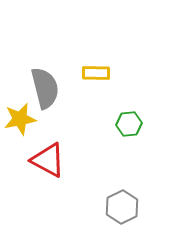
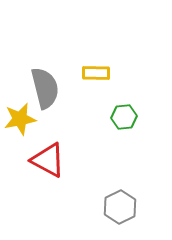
green hexagon: moved 5 px left, 7 px up
gray hexagon: moved 2 px left
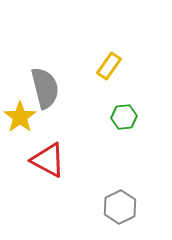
yellow rectangle: moved 13 px right, 7 px up; rotated 56 degrees counterclockwise
yellow star: moved 2 px up; rotated 24 degrees counterclockwise
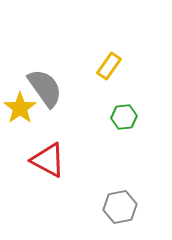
gray semicircle: rotated 21 degrees counterclockwise
yellow star: moved 9 px up
gray hexagon: rotated 16 degrees clockwise
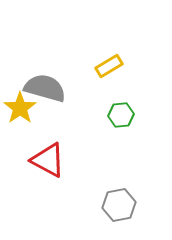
yellow rectangle: rotated 24 degrees clockwise
gray semicircle: rotated 39 degrees counterclockwise
green hexagon: moved 3 px left, 2 px up
gray hexagon: moved 1 px left, 2 px up
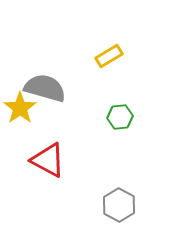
yellow rectangle: moved 10 px up
green hexagon: moved 1 px left, 2 px down
gray hexagon: rotated 20 degrees counterclockwise
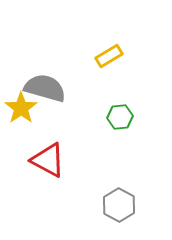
yellow star: moved 1 px right
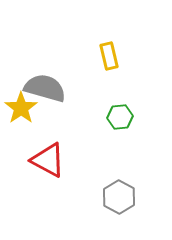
yellow rectangle: rotated 72 degrees counterclockwise
gray hexagon: moved 8 px up
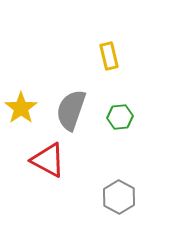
gray semicircle: moved 26 px right, 22 px down; rotated 87 degrees counterclockwise
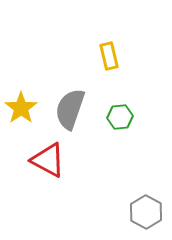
gray semicircle: moved 1 px left, 1 px up
gray hexagon: moved 27 px right, 15 px down
